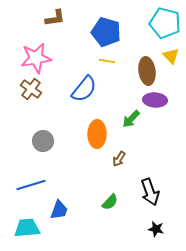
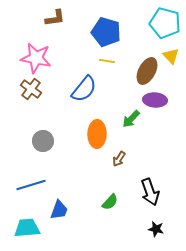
pink star: rotated 20 degrees clockwise
brown ellipse: rotated 36 degrees clockwise
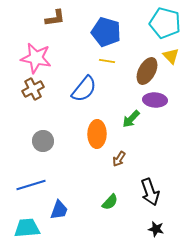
brown cross: moved 2 px right; rotated 25 degrees clockwise
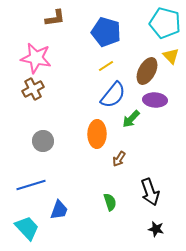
yellow line: moved 1 px left, 5 px down; rotated 42 degrees counterclockwise
blue semicircle: moved 29 px right, 6 px down
green semicircle: rotated 60 degrees counterclockwise
cyan trapezoid: rotated 52 degrees clockwise
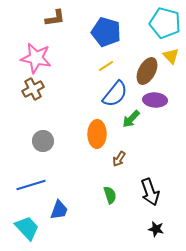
blue semicircle: moved 2 px right, 1 px up
green semicircle: moved 7 px up
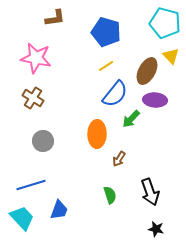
brown cross: moved 9 px down; rotated 30 degrees counterclockwise
cyan trapezoid: moved 5 px left, 10 px up
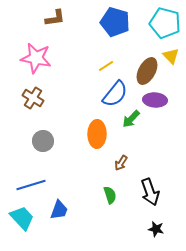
blue pentagon: moved 9 px right, 10 px up
brown arrow: moved 2 px right, 4 px down
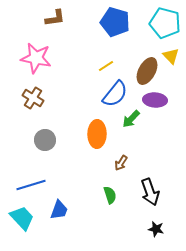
gray circle: moved 2 px right, 1 px up
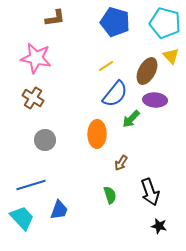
black star: moved 3 px right, 3 px up
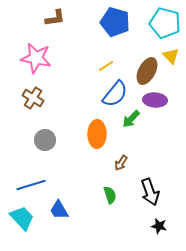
blue trapezoid: rotated 130 degrees clockwise
